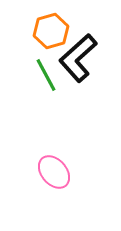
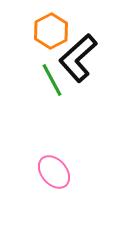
orange hexagon: rotated 12 degrees counterclockwise
green line: moved 6 px right, 5 px down
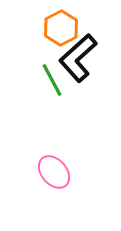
orange hexagon: moved 10 px right, 3 px up
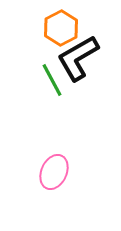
black L-shape: rotated 12 degrees clockwise
pink ellipse: rotated 64 degrees clockwise
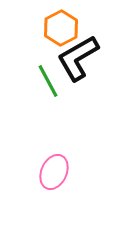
green line: moved 4 px left, 1 px down
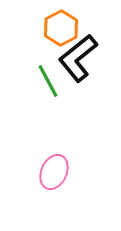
black L-shape: rotated 9 degrees counterclockwise
